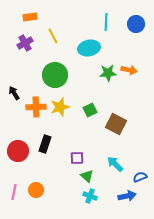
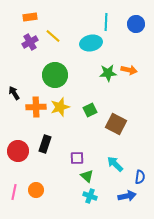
yellow line: rotated 21 degrees counterclockwise
purple cross: moved 5 px right, 1 px up
cyan ellipse: moved 2 px right, 5 px up
blue semicircle: rotated 120 degrees clockwise
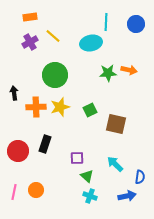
black arrow: rotated 24 degrees clockwise
brown square: rotated 15 degrees counterclockwise
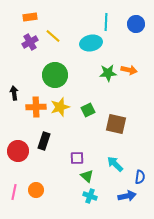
green square: moved 2 px left
black rectangle: moved 1 px left, 3 px up
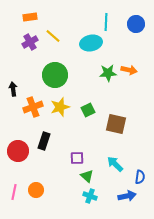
black arrow: moved 1 px left, 4 px up
orange cross: moved 3 px left; rotated 18 degrees counterclockwise
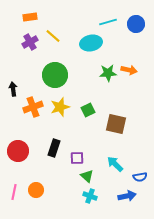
cyan line: moved 2 px right; rotated 72 degrees clockwise
black rectangle: moved 10 px right, 7 px down
blue semicircle: rotated 72 degrees clockwise
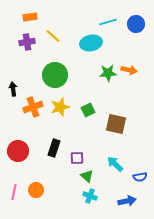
purple cross: moved 3 px left; rotated 21 degrees clockwise
blue arrow: moved 5 px down
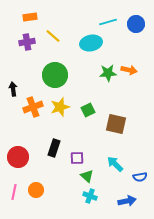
red circle: moved 6 px down
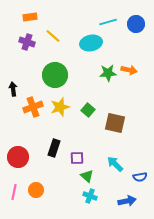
purple cross: rotated 28 degrees clockwise
green square: rotated 24 degrees counterclockwise
brown square: moved 1 px left, 1 px up
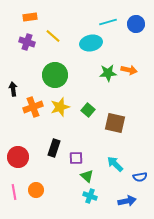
purple square: moved 1 px left
pink line: rotated 21 degrees counterclockwise
